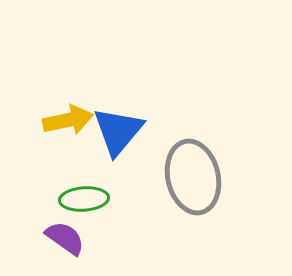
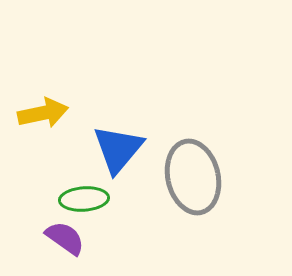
yellow arrow: moved 25 px left, 7 px up
blue triangle: moved 18 px down
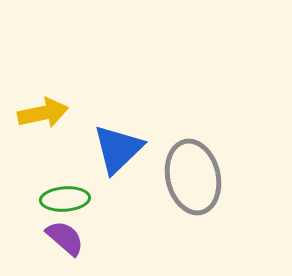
blue triangle: rotated 6 degrees clockwise
green ellipse: moved 19 px left
purple semicircle: rotated 6 degrees clockwise
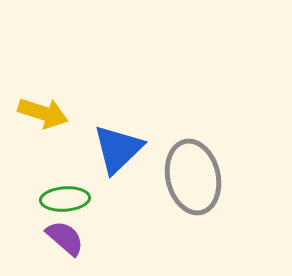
yellow arrow: rotated 30 degrees clockwise
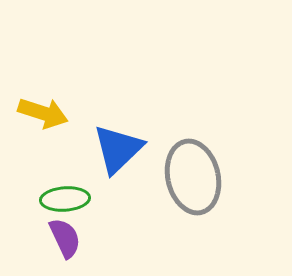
purple semicircle: rotated 24 degrees clockwise
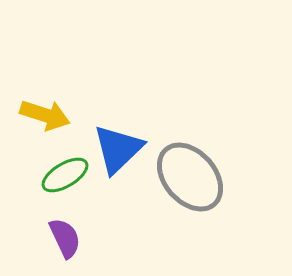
yellow arrow: moved 2 px right, 2 px down
gray ellipse: moved 3 px left; rotated 28 degrees counterclockwise
green ellipse: moved 24 px up; rotated 27 degrees counterclockwise
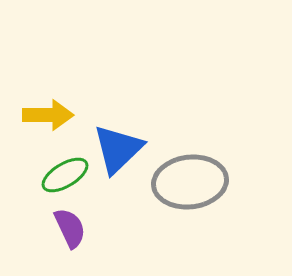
yellow arrow: moved 3 px right; rotated 18 degrees counterclockwise
gray ellipse: moved 5 px down; rotated 56 degrees counterclockwise
purple semicircle: moved 5 px right, 10 px up
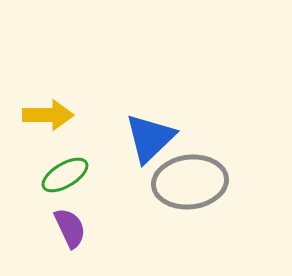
blue triangle: moved 32 px right, 11 px up
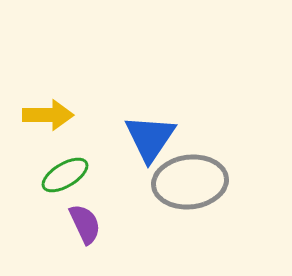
blue triangle: rotated 12 degrees counterclockwise
purple semicircle: moved 15 px right, 4 px up
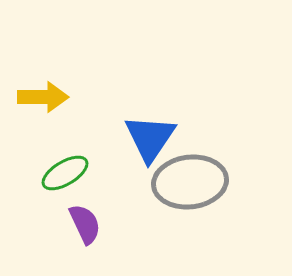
yellow arrow: moved 5 px left, 18 px up
green ellipse: moved 2 px up
